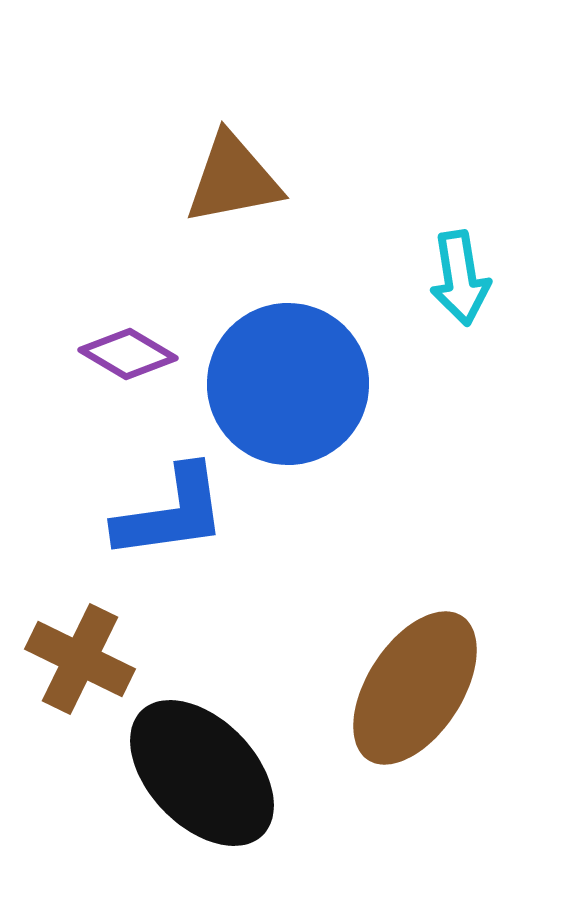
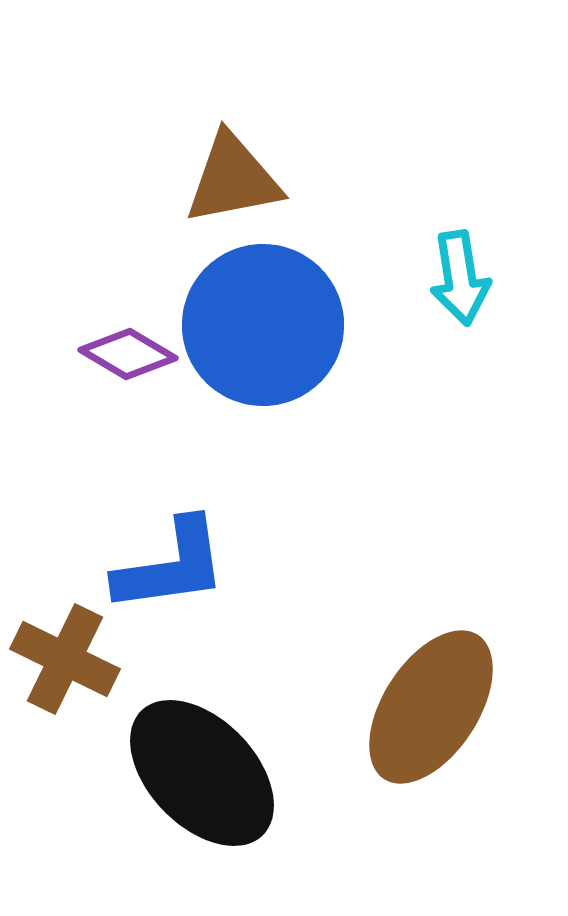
blue circle: moved 25 px left, 59 px up
blue L-shape: moved 53 px down
brown cross: moved 15 px left
brown ellipse: moved 16 px right, 19 px down
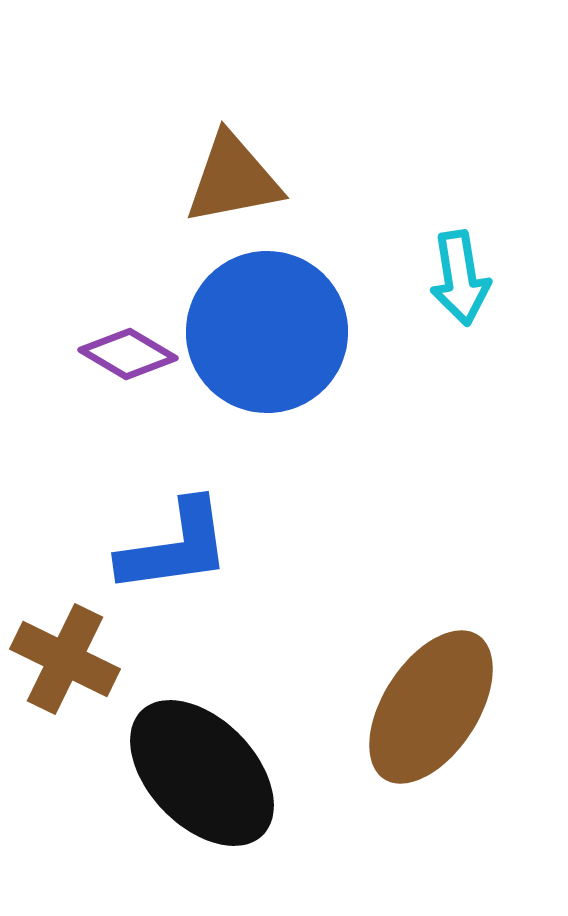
blue circle: moved 4 px right, 7 px down
blue L-shape: moved 4 px right, 19 px up
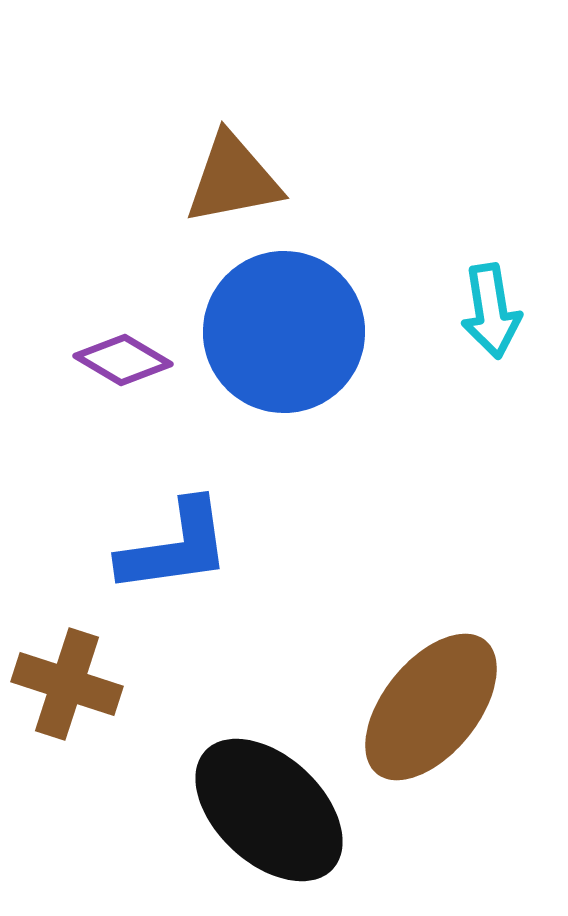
cyan arrow: moved 31 px right, 33 px down
blue circle: moved 17 px right
purple diamond: moved 5 px left, 6 px down
brown cross: moved 2 px right, 25 px down; rotated 8 degrees counterclockwise
brown ellipse: rotated 6 degrees clockwise
black ellipse: moved 67 px right, 37 px down; rotated 3 degrees counterclockwise
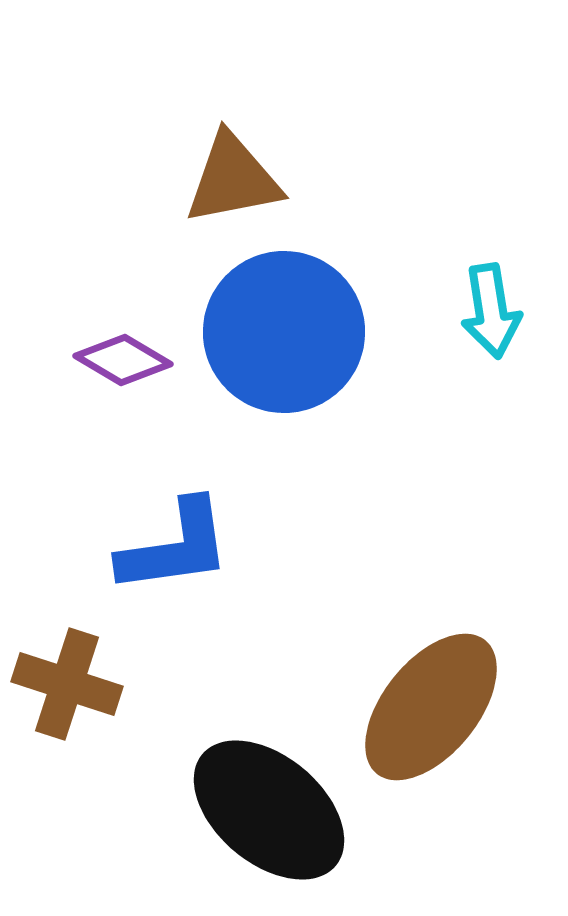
black ellipse: rotated 3 degrees counterclockwise
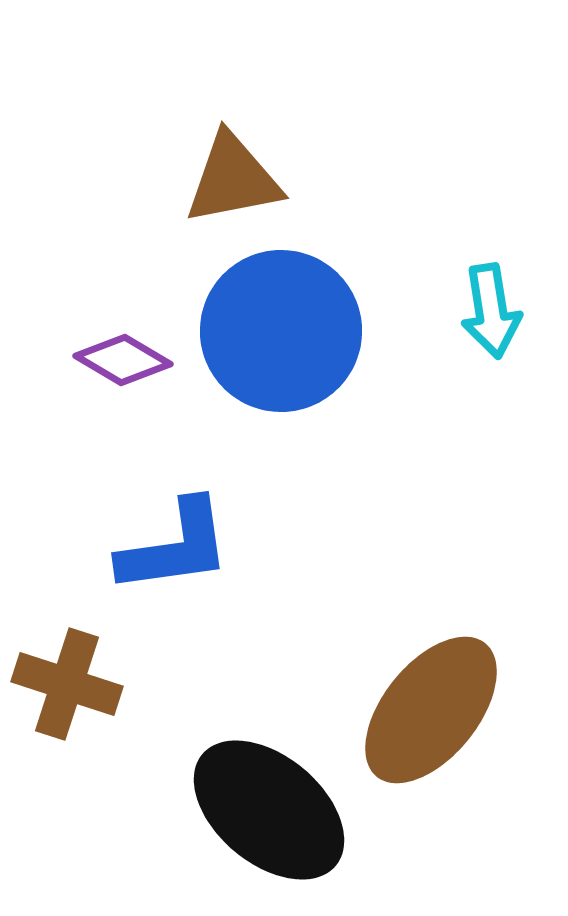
blue circle: moved 3 px left, 1 px up
brown ellipse: moved 3 px down
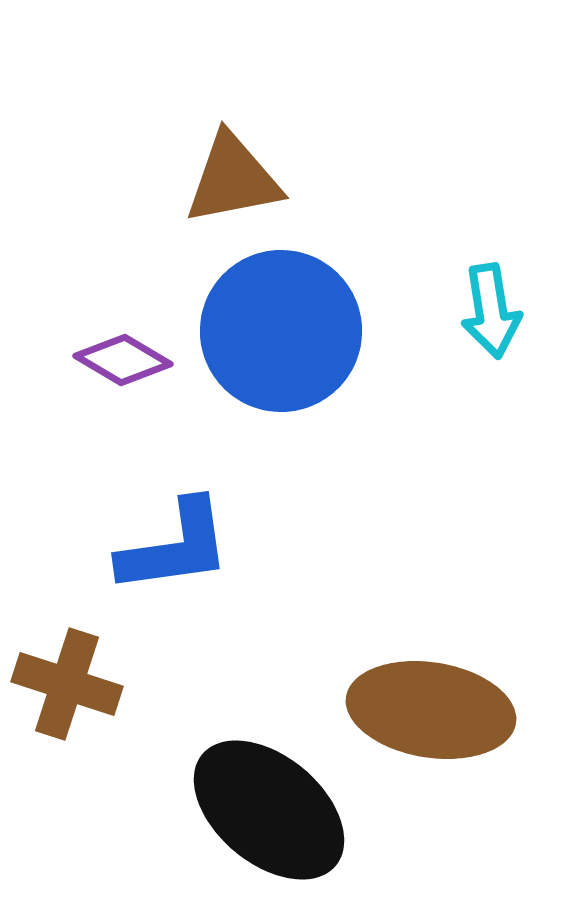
brown ellipse: rotated 60 degrees clockwise
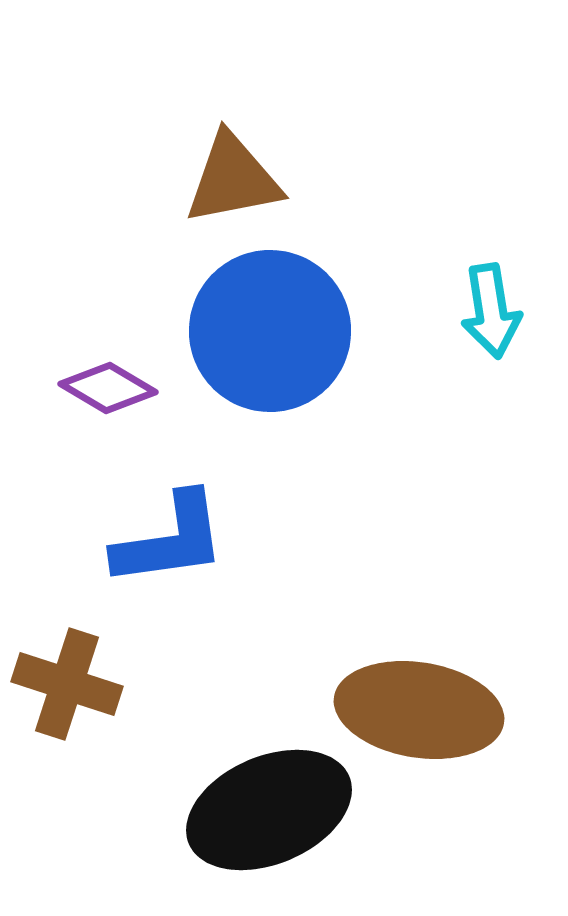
blue circle: moved 11 px left
purple diamond: moved 15 px left, 28 px down
blue L-shape: moved 5 px left, 7 px up
brown ellipse: moved 12 px left
black ellipse: rotated 63 degrees counterclockwise
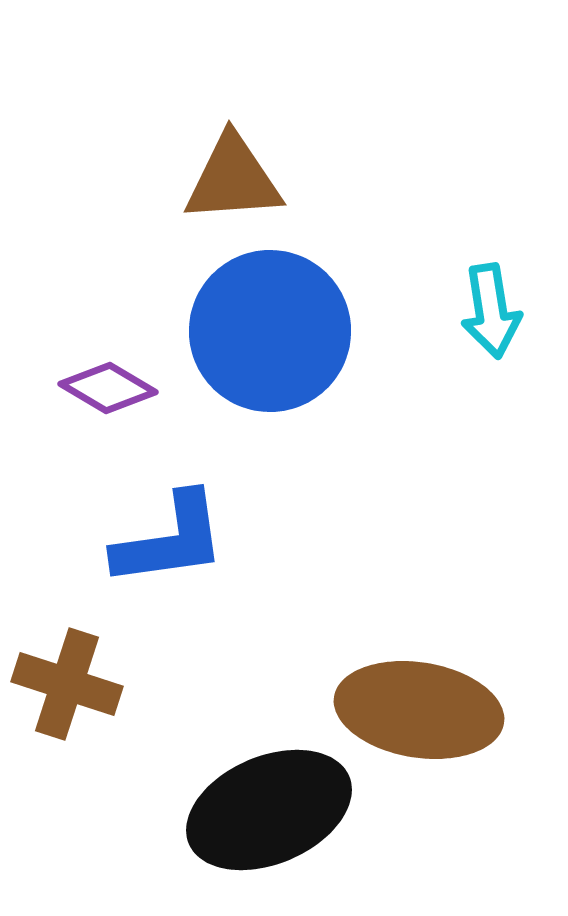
brown triangle: rotated 7 degrees clockwise
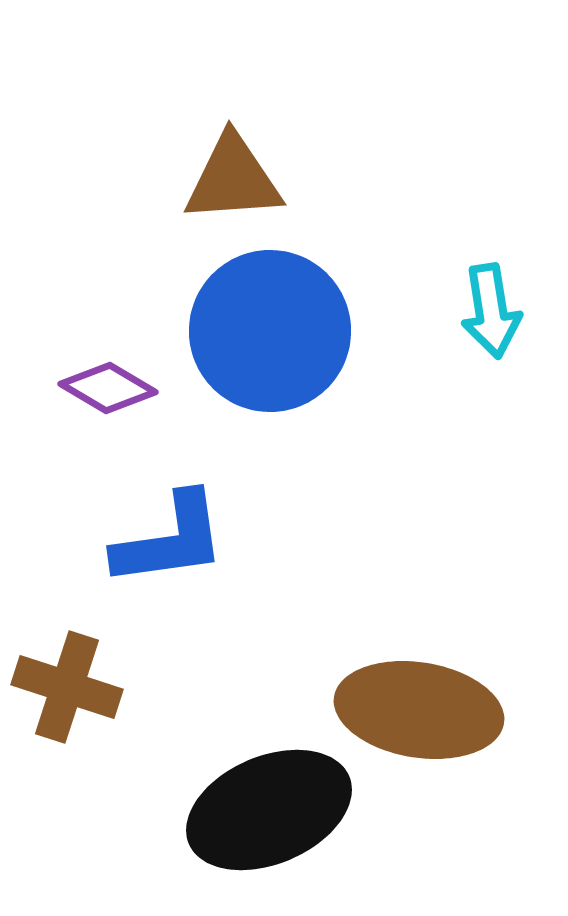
brown cross: moved 3 px down
